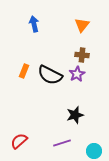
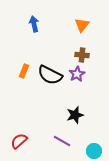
purple line: moved 2 px up; rotated 48 degrees clockwise
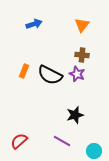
blue arrow: rotated 84 degrees clockwise
purple star: rotated 21 degrees counterclockwise
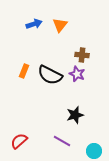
orange triangle: moved 22 px left
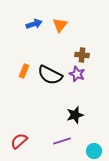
purple line: rotated 48 degrees counterclockwise
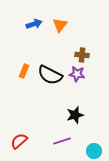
purple star: rotated 14 degrees counterclockwise
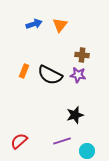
purple star: moved 1 px right, 1 px down
cyan circle: moved 7 px left
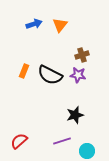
brown cross: rotated 24 degrees counterclockwise
